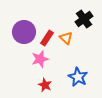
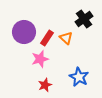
blue star: moved 1 px right
red star: rotated 24 degrees clockwise
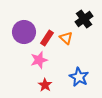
pink star: moved 1 px left, 1 px down
red star: rotated 16 degrees counterclockwise
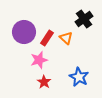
red star: moved 1 px left, 3 px up
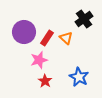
red star: moved 1 px right, 1 px up
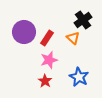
black cross: moved 1 px left, 1 px down
orange triangle: moved 7 px right
pink star: moved 10 px right
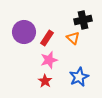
black cross: rotated 24 degrees clockwise
blue star: rotated 18 degrees clockwise
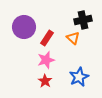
purple circle: moved 5 px up
pink star: moved 3 px left
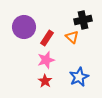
orange triangle: moved 1 px left, 1 px up
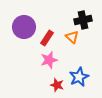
pink star: moved 3 px right
red star: moved 12 px right, 4 px down; rotated 16 degrees counterclockwise
